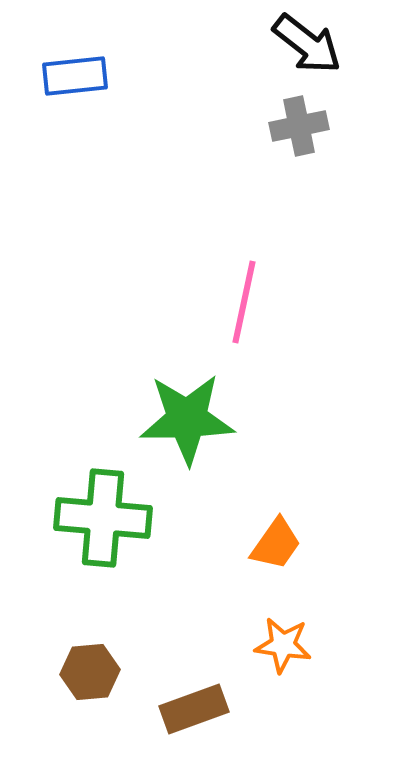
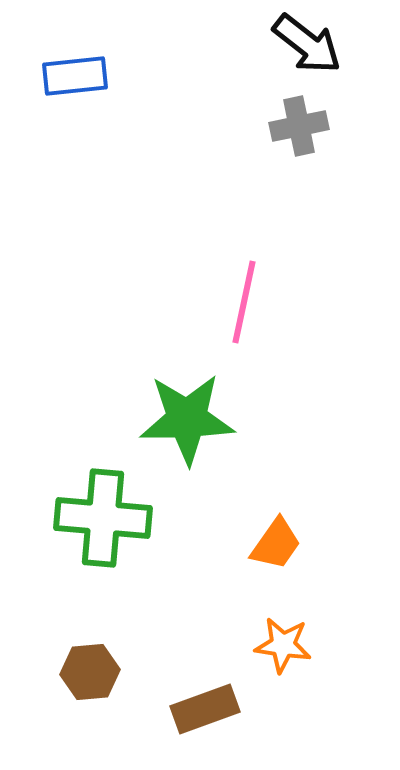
brown rectangle: moved 11 px right
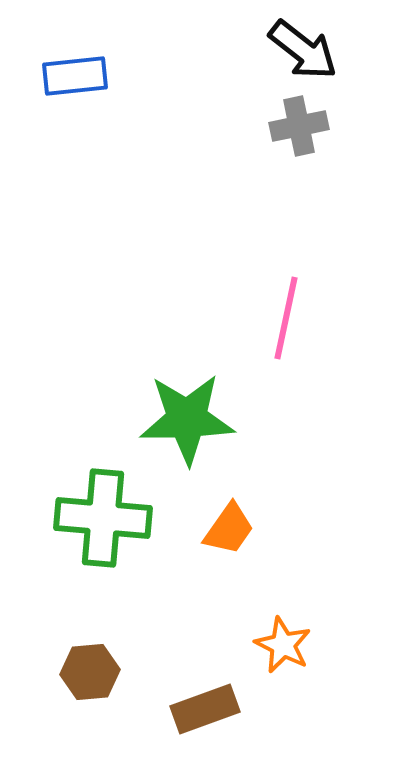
black arrow: moved 4 px left, 6 px down
pink line: moved 42 px right, 16 px down
orange trapezoid: moved 47 px left, 15 px up
orange star: rotated 18 degrees clockwise
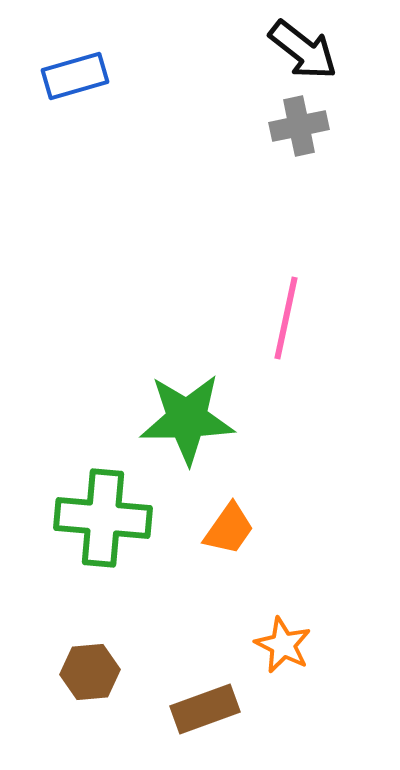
blue rectangle: rotated 10 degrees counterclockwise
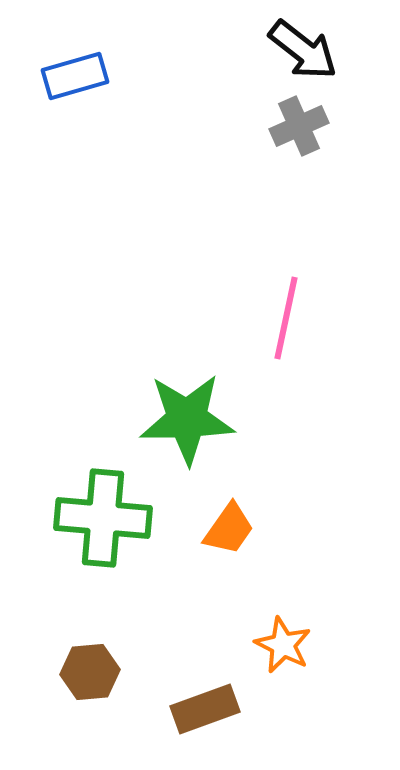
gray cross: rotated 12 degrees counterclockwise
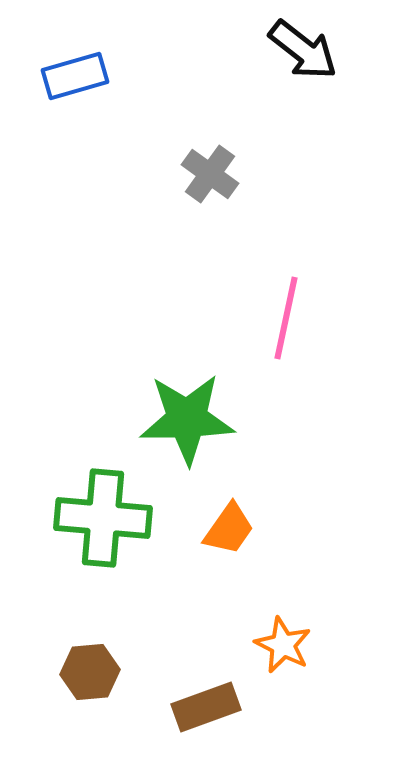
gray cross: moved 89 px left, 48 px down; rotated 30 degrees counterclockwise
brown rectangle: moved 1 px right, 2 px up
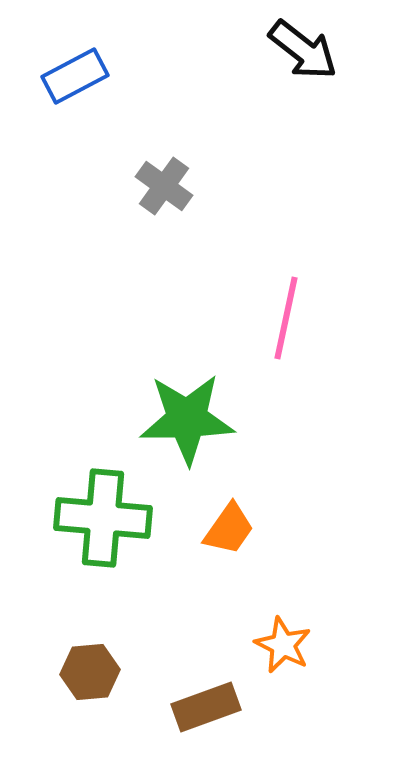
blue rectangle: rotated 12 degrees counterclockwise
gray cross: moved 46 px left, 12 px down
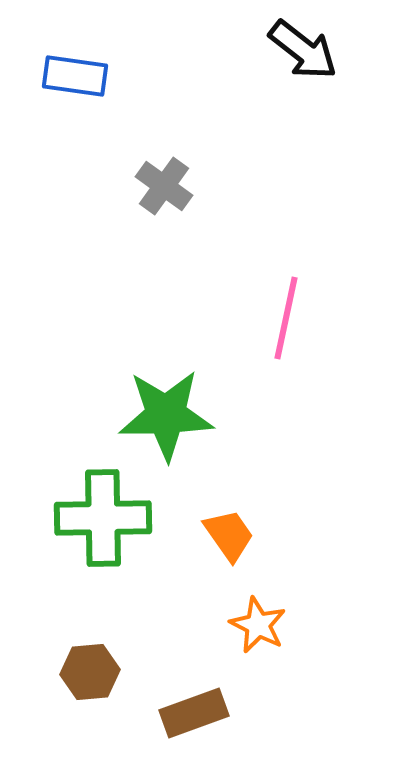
blue rectangle: rotated 36 degrees clockwise
green star: moved 21 px left, 4 px up
green cross: rotated 6 degrees counterclockwise
orange trapezoid: moved 6 px down; rotated 70 degrees counterclockwise
orange star: moved 25 px left, 20 px up
brown rectangle: moved 12 px left, 6 px down
